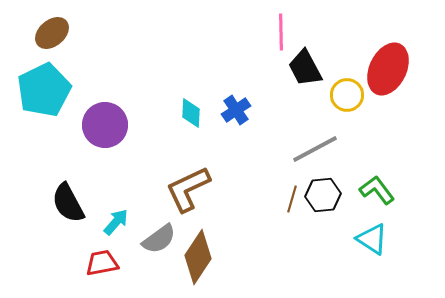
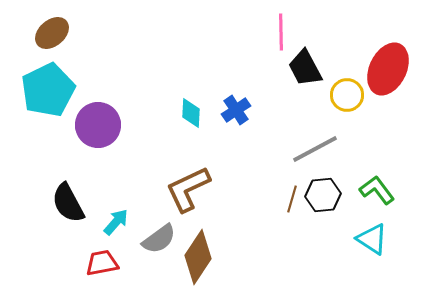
cyan pentagon: moved 4 px right
purple circle: moved 7 px left
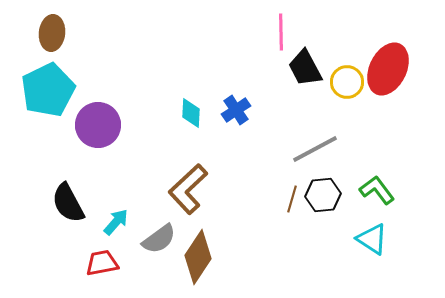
brown ellipse: rotated 44 degrees counterclockwise
yellow circle: moved 13 px up
brown L-shape: rotated 18 degrees counterclockwise
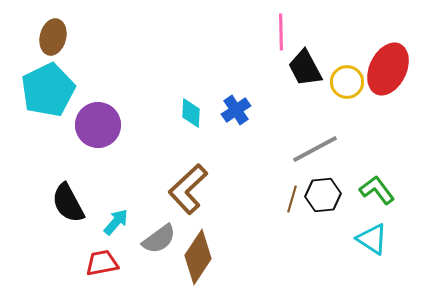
brown ellipse: moved 1 px right, 4 px down; rotated 8 degrees clockwise
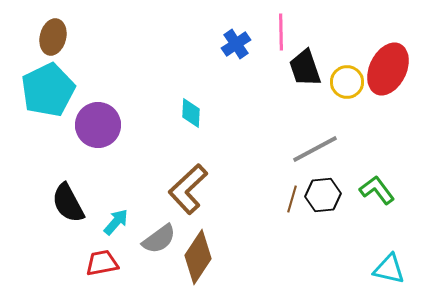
black trapezoid: rotated 9 degrees clockwise
blue cross: moved 66 px up
cyan triangle: moved 17 px right, 30 px down; rotated 20 degrees counterclockwise
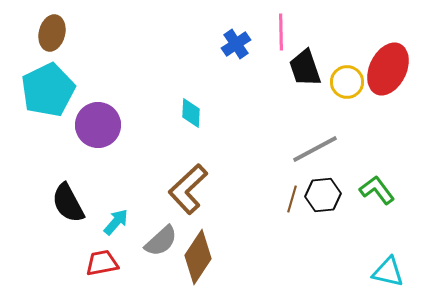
brown ellipse: moved 1 px left, 4 px up
gray semicircle: moved 2 px right, 2 px down; rotated 6 degrees counterclockwise
cyan triangle: moved 1 px left, 3 px down
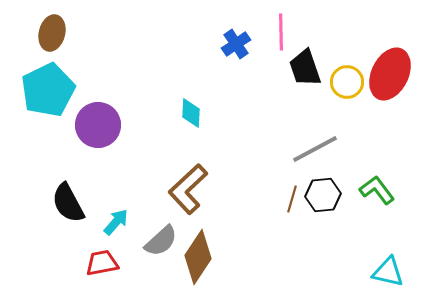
red ellipse: moved 2 px right, 5 px down
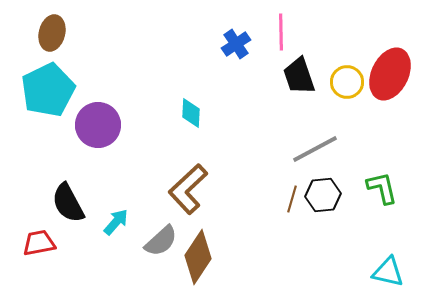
black trapezoid: moved 6 px left, 8 px down
green L-shape: moved 5 px right, 2 px up; rotated 24 degrees clockwise
red trapezoid: moved 63 px left, 20 px up
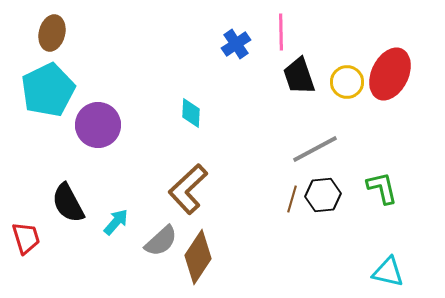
red trapezoid: moved 13 px left, 5 px up; rotated 84 degrees clockwise
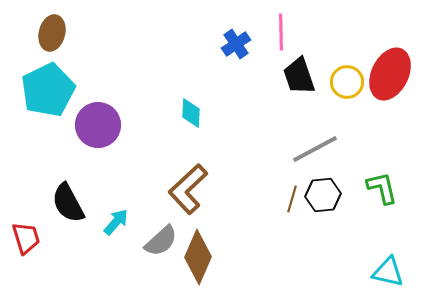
brown diamond: rotated 10 degrees counterclockwise
